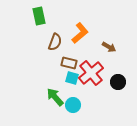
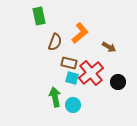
green arrow: rotated 30 degrees clockwise
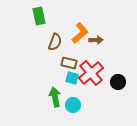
brown arrow: moved 13 px left, 7 px up; rotated 32 degrees counterclockwise
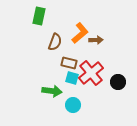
green rectangle: rotated 24 degrees clockwise
green arrow: moved 3 px left, 6 px up; rotated 108 degrees clockwise
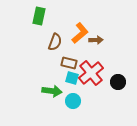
cyan circle: moved 4 px up
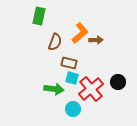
red cross: moved 16 px down
green arrow: moved 2 px right, 2 px up
cyan circle: moved 8 px down
